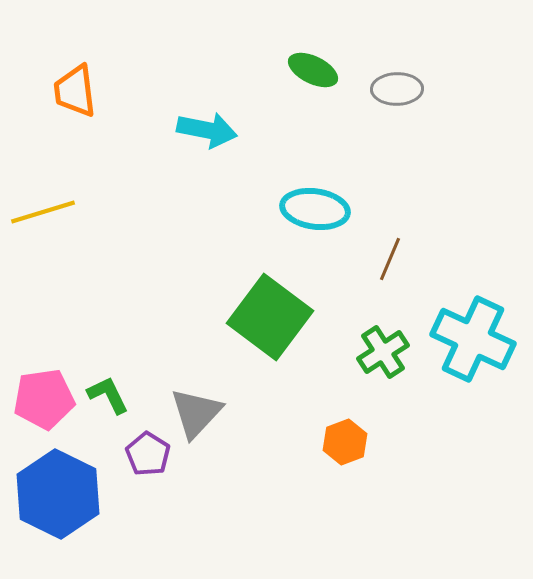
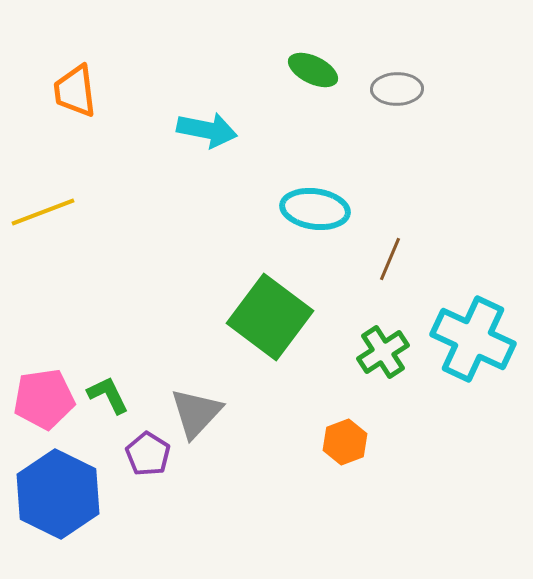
yellow line: rotated 4 degrees counterclockwise
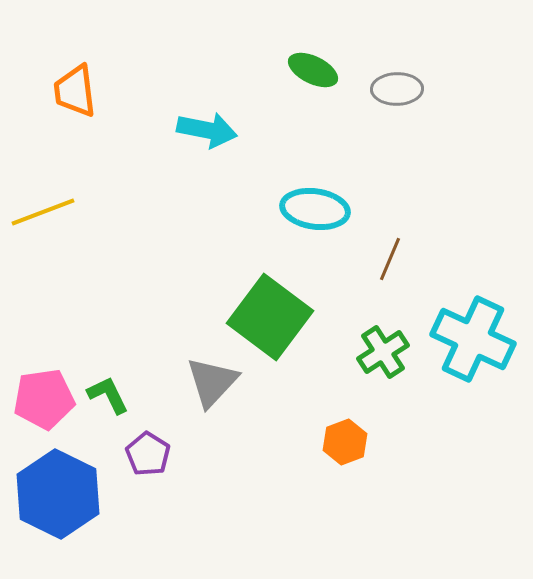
gray triangle: moved 16 px right, 31 px up
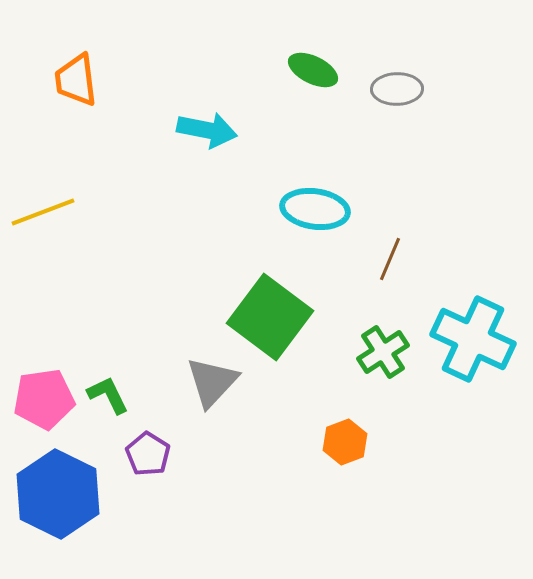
orange trapezoid: moved 1 px right, 11 px up
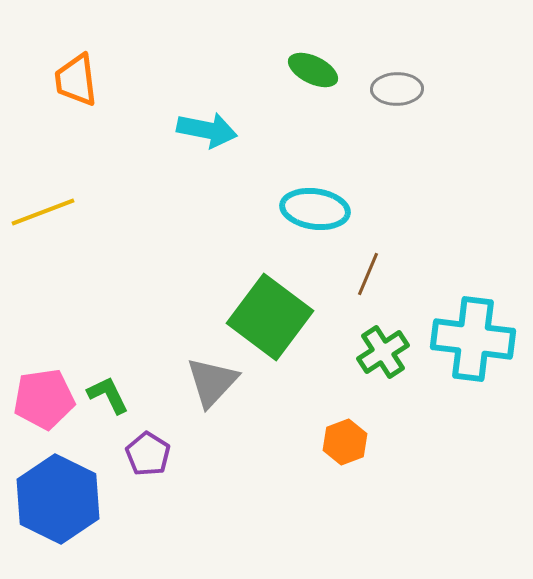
brown line: moved 22 px left, 15 px down
cyan cross: rotated 18 degrees counterclockwise
blue hexagon: moved 5 px down
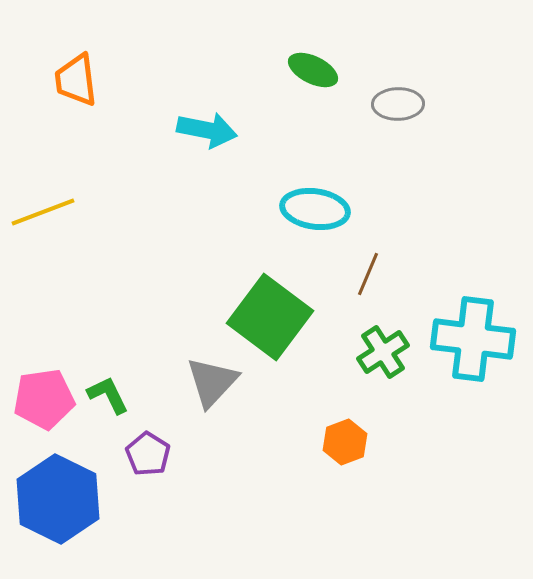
gray ellipse: moved 1 px right, 15 px down
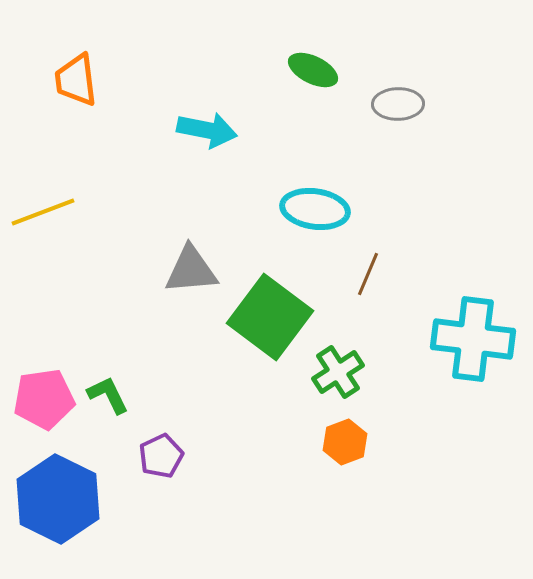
green cross: moved 45 px left, 20 px down
gray triangle: moved 21 px left, 112 px up; rotated 42 degrees clockwise
purple pentagon: moved 13 px right, 2 px down; rotated 15 degrees clockwise
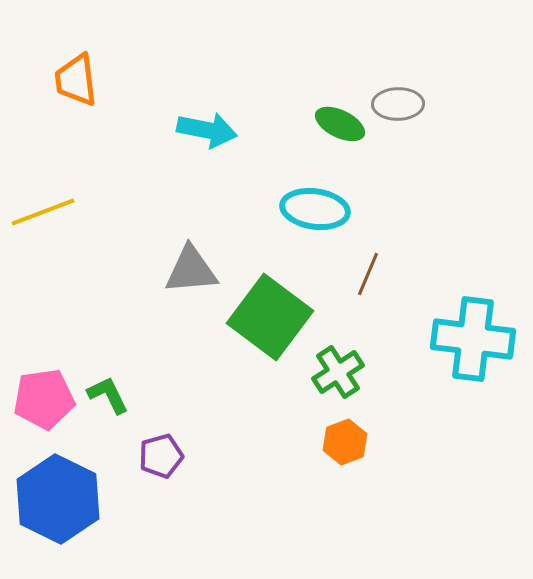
green ellipse: moved 27 px right, 54 px down
purple pentagon: rotated 9 degrees clockwise
